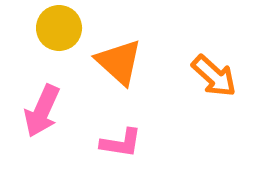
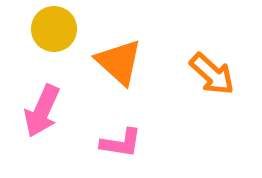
yellow circle: moved 5 px left, 1 px down
orange arrow: moved 2 px left, 2 px up
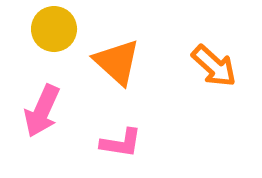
orange triangle: moved 2 px left
orange arrow: moved 2 px right, 8 px up
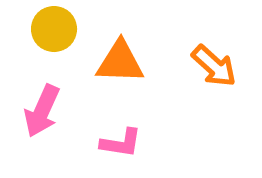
orange triangle: moved 3 px right; rotated 40 degrees counterclockwise
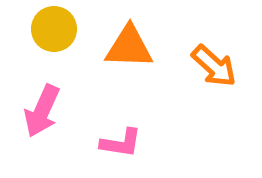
orange triangle: moved 9 px right, 15 px up
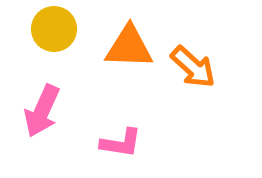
orange arrow: moved 21 px left, 1 px down
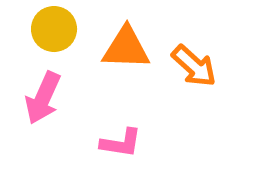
orange triangle: moved 3 px left, 1 px down
orange arrow: moved 1 px right, 1 px up
pink arrow: moved 1 px right, 13 px up
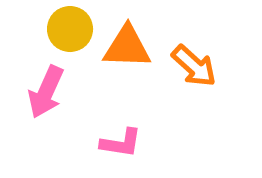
yellow circle: moved 16 px right
orange triangle: moved 1 px right, 1 px up
pink arrow: moved 3 px right, 6 px up
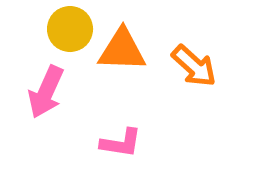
orange triangle: moved 5 px left, 3 px down
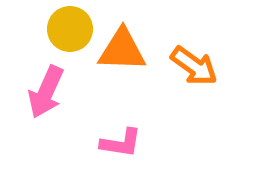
orange arrow: rotated 6 degrees counterclockwise
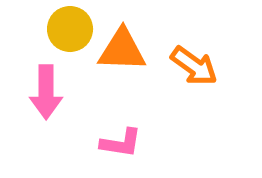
pink arrow: rotated 24 degrees counterclockwise
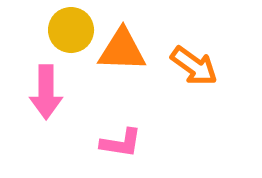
yellow circle: moved 1 px right, 1 px down
